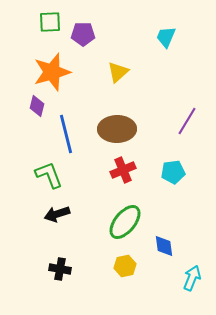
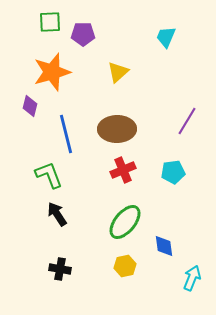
purple diamond: moved 7 px left
black arrow: rotated 75 degrees clockwise
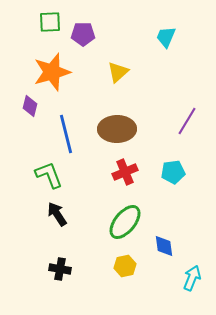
red cross: moved 2 px right, 2 px down
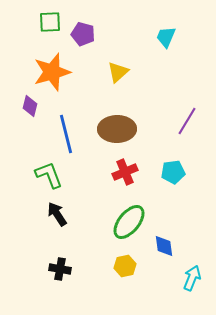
purple pentagon: rotated 15 degrees clockwise
green ellipse: moved 4 px right
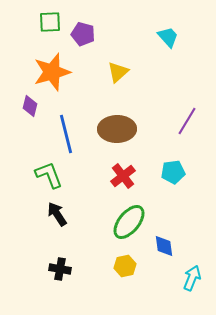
cyan trapezoid: moved 2 px right; rotated 115 degrees clockwise
red cross: moved 2 px left, 4 px down; rotated 15 degrees counterclockwise
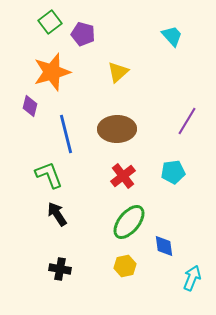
green square: rotated 35 degrees counterclockwise
cyan trapezoid: moved 4 px right, 1 px up
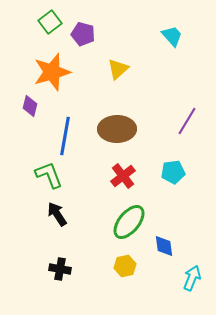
yellow triangle: moved 3 px up
blue line: moved 1 px left, 2 px down; rotated 24 degrees clockwise
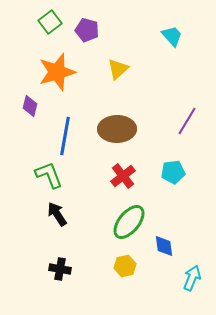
purple pentagon: moved 4 px right, 4 px up
orange star: moved 5 px right
